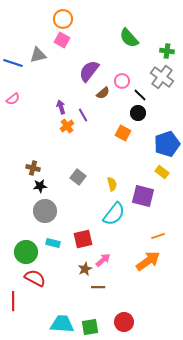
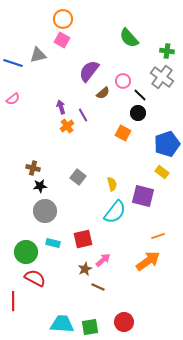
pink circle: moved 1 px right
cyan semicircle: moved 1 px right, 2 px up
brown line: rotated 24 degrees clockwise
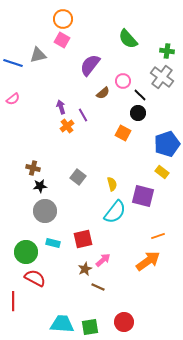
green semicircle: moved 1 px left, 1 px down
purple semicircle: moved 1 px right, 6 px up
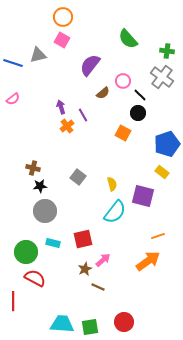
orange circle: moved 2 px up
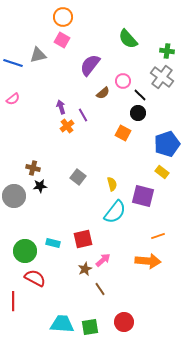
gray circle: moved 31 px left, 15 px up
green circle: moved 1 px left, 1 px up
orange arrow: rotated 40 degrees clockwise
brown line: moved 2 px right, 2 px down; rotated 32 degrees clockwise
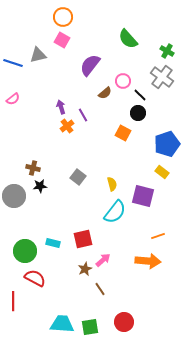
green cross: rotated 24 degrees clockwise
brown semicircle: moved 2 px right
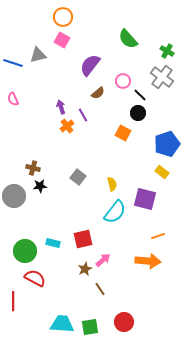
brown semicircle: moved 7 px left
pink semicircle: rotated 104 degrees clockwise
purple square: moved 2 px right, 3 px down
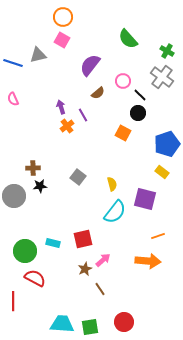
brown cross: rotated 16 degrees counterclockwise
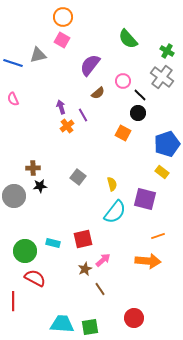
red circle: moved 10 px right, 4 px up
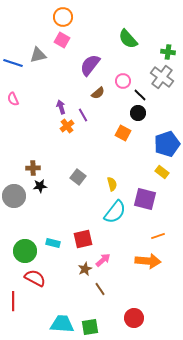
green cross: moved 1 px right, 1 px down; rotated 24 degrees counterclockwise
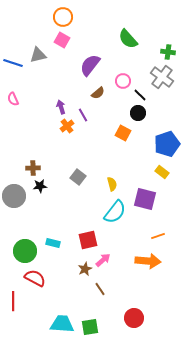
red square: moved 5 px right, 1 px down
